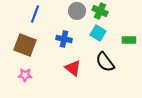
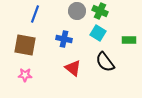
brown square: rotated 10 degrees counterclockwise
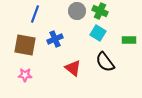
blue cross: moved 9 px left; rotated 35 degrees counterclockwise
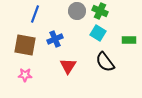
red triangle: moved 5 px left, 2 px up; rotated 24 degrees clockwise
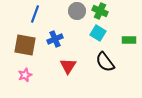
pink star: rotated 24 degrees counterclockwise
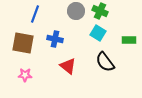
gray circle: moved 1 px left
blue cross: rotated 35 degrees clockwise
brown square: moved 2 px left, 2 px up
red triangle: rotated 24 degrees counterclockwise
pink star: rotated 24 degrees clockwise
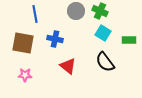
blue line: rotated 30 degrees counterclockwise
cyan square: moved 5 px right
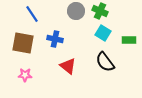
blue line: moved 3 px left; rotated 24 degrees counterclockwise
